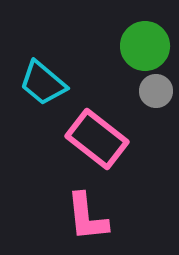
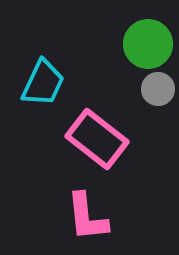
green circle: moved 3 px right, 2 px up
cyan trapezoid: rotated 105 degrees counterclockwise
gray circle: moved 2 px right, 2 px up
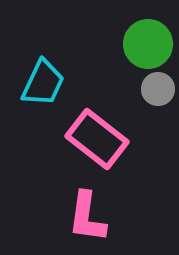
pink L-shape: rotated 14 degrees clockwise
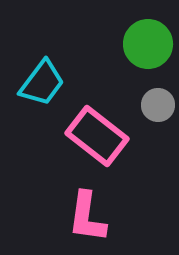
cyan trapezoid: moved 1 px left; rotated 12 degrees clockwise
gray circle: moved 16 px down
pink rectangle: moved 3 px up
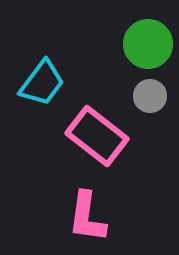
gray circle: moved 8 px left, 9 px up
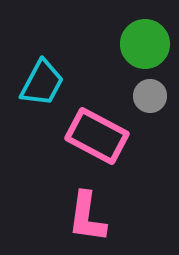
green circle: moved 3 px left
cyan trapezoid: rotated 9 degrees counterclockwise
pink rectangle: rotated 10 degrees counterclockwise
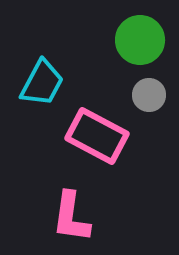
green circle: moved 5 px left, 4 px up
gray circle: moved 1 px left, 1 px up
pink L-shape: moved 16 px left
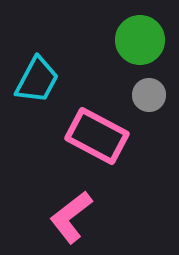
cyan trapezoid: moved 5 px left, 3 px up
pink L-shape: rotated 44 degrees clockwise
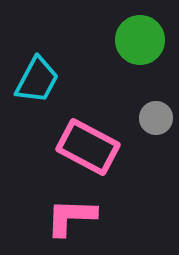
gray circle: moved 7 px right, 23 px down
pink rectangle: moved 9 px left, 11 px down
pink L-shape: rotated 40 degrees clockwise
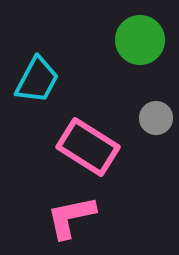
pink rectangle: rotated 4 degrees clockwise
pink L-shape: rotated 14 degrees counterclockwise
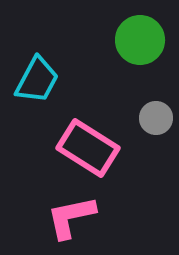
pink rectangle: moved 1 px down
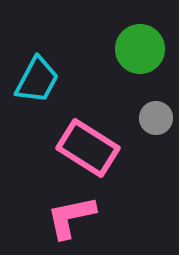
green circle: moved 9 px down
